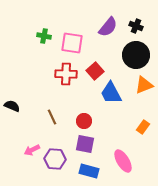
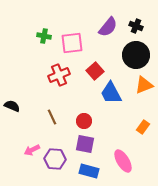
pink square: rotated 15 degrees counterclockwise
red cross: moved 7 px left, 1 px down; rotated 25 degrees counterclockwise
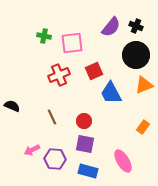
purple semicircle: moved 3 px right
red square: moved 1 px left; rotated 18 degrees clockwise
blue rectangle: moved 1 px left
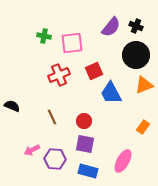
pink ellipse: rotated 60 degrees clockwise
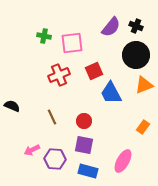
purple square: moved 1 px left, 1 px down
